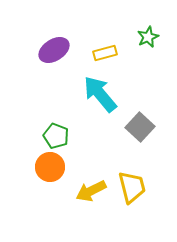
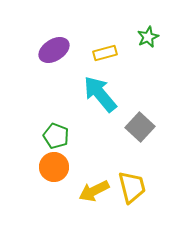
orange circle: moved 4 px right
yellow arrow: moved 3 px right
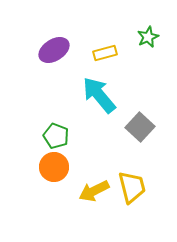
cyan arrow: moved 1 px left, 1 px down
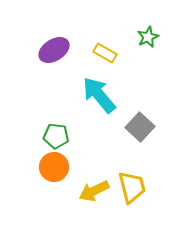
yellow rectangle: rotated 45 degrees clockwise
green pentagon: rotated 15 degrees counterclockwise
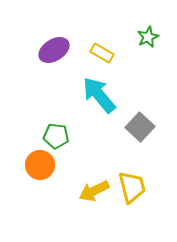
yellow rectangle: moved 3 px left
orange circle: moved 14 px left, 2 px up
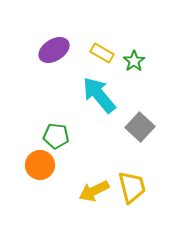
green star: moved 14 px left, 24 px down; rotated 10 degrees counterclockwise
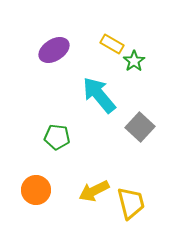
yellow rectangle: moved 10 px right, 9 px up
green pentagon: moved 1 px right, 1 px down
orange circle: moved 4 px left, 25 px down
yellow trapezoid: moved 1 px left, 16 px down
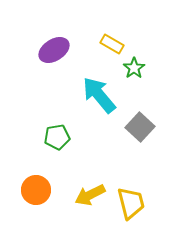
green star: moved 7 px down
green pentagon: rotated 15 degrees counterclockwise
yellow arrow: moved 4 px left, 4 px down
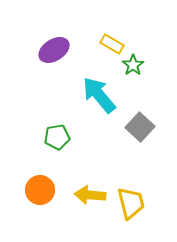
green star: moved 1 px left, 3 px up
orange circle: moved 4 px right
yellow arrow: rotated 32 degrees clockwise
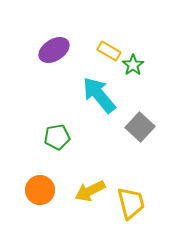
yellow rectangle: moved 3 px left, 7 px down
yellow arrow: moved 4 px up; rotated 32 degrees counterclockwise
